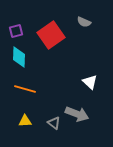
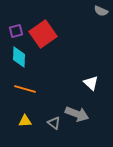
gray semicircle: moved 17 px right, 11 px up
red square: moved 8 px left, 1 px up
white triangle: moved 1 px right, 1 px down
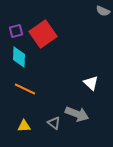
gray semicircle: moved 2 px right
orange line: rotated 10 degrees clockwise
yellow triangle: moved 1 px left, 5 px down
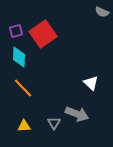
gray semicircle: moved 1 px left, 1 px down
orange line: moved 2 px left, 1 px up; rotated 20 degrees clockwise
gray triangle: rotated 24 degrees clockwise
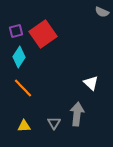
cyan diamond: rotated 30 degrees clockwise
gray arrow: rotated 105 degrees counterclockwise
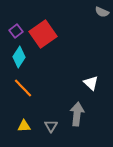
purple square: rotated 24 degrees counterclockwise
gray triangle: moved 3 px left, 3 px down
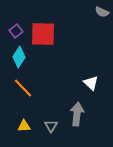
red square: rotated 36 degrees clockwise
